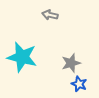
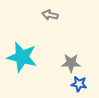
gray star: rotated 18 degrees clockwise
blue star: rotated 14 degrees counterclockwise
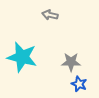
gray star: moved 1 px up
blue star: rotated 14 degrees clockwise
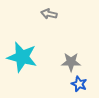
gray arrow: moved 1 px left, 1 px up
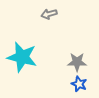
gray arrow: rotated 28 degrees counterclockwise
gray star: moved 6 px right
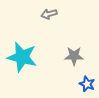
gray star: moved 3 px left, 6 px up
blue star: moved 8 px right
